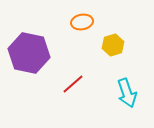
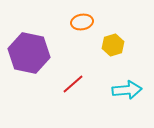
cyan arrow: moved 3 px up; rotated 76 degrees counterclockwise
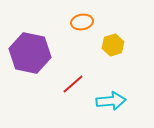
purple hexagon: moved 1 px right
cyan arrow: moved 16 px left, 11 px down
